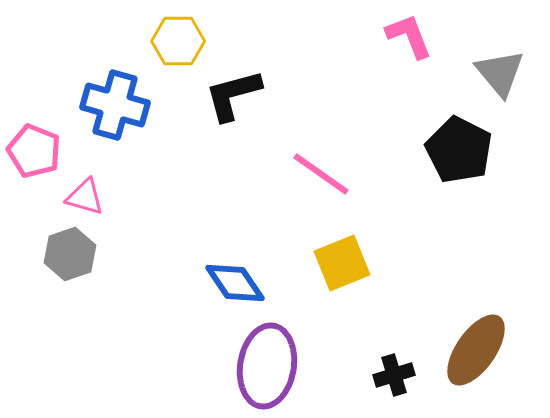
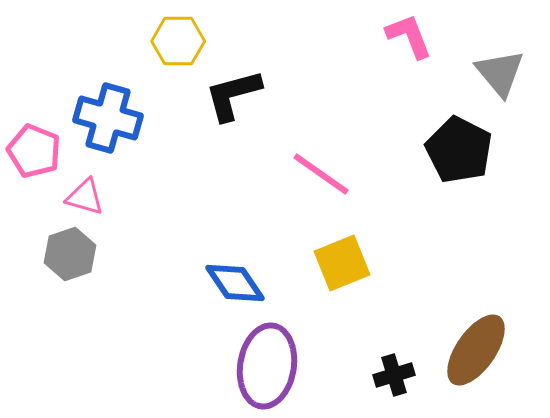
blue cross: moved 7 px left, 13 px down
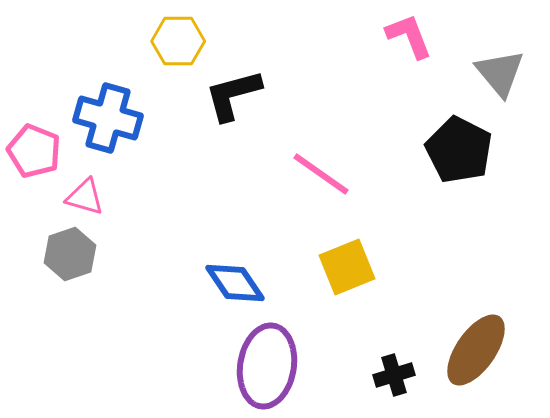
yellow square: moved 5 px right, 4 px down
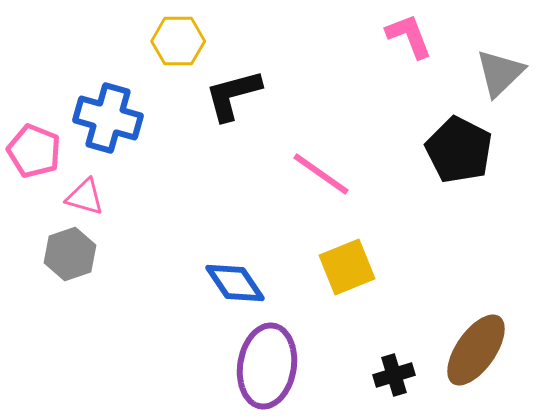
gray triangle: rotated 26 degrees clockwise
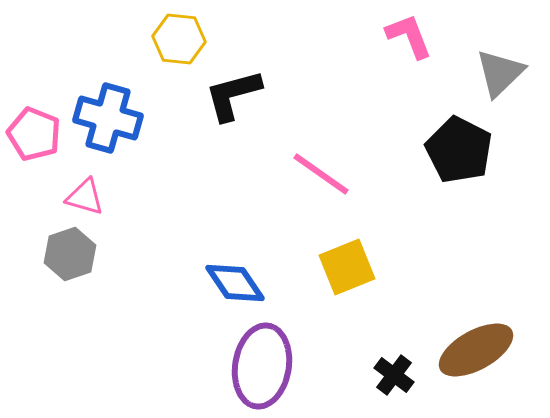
yellow hexagon: moved 1 px right, 2 px up; rotated 6 degrees clockwise
pink pentagon: moved 17 px up
brown ellipse: rotated 26 degrees clockwise
purple ellipse: moved 5 px left
black cross: rotated 36 degrees counterclockwise
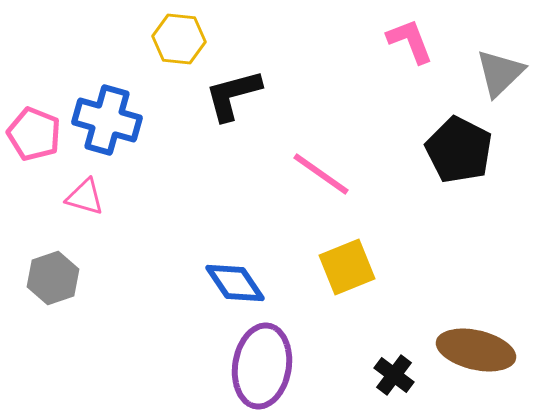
pink L-shape: moved 1 px right, 5 px down
blue cross: moved 1 px left, 2 px down
gray hexagon: moved 17 px left, 24 px down
brown ellipse: rotated 42 degrees clockwise
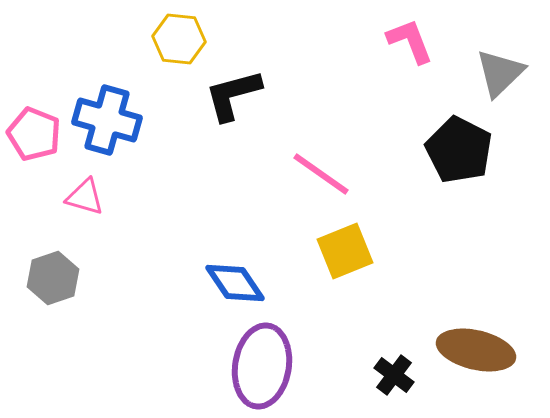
yellow square: moved 2 px left, 16 px up
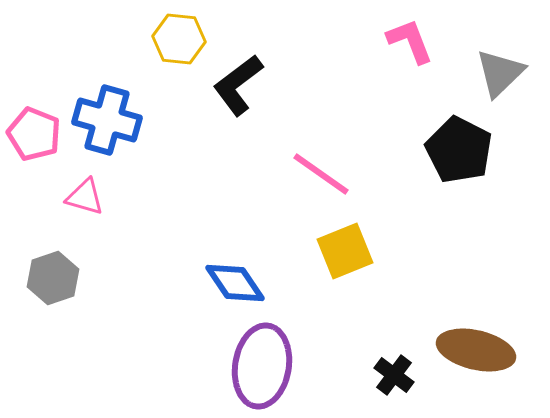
black L-shape: moved 5 px right, 10 px up; rotated 22 degrees counterclockwise
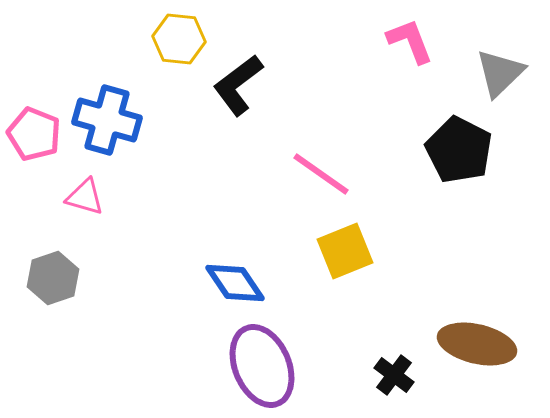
brown ellipse: moved 1 px right, 6 px up
purple ellipse: rotated 32 degrees counterclockwise
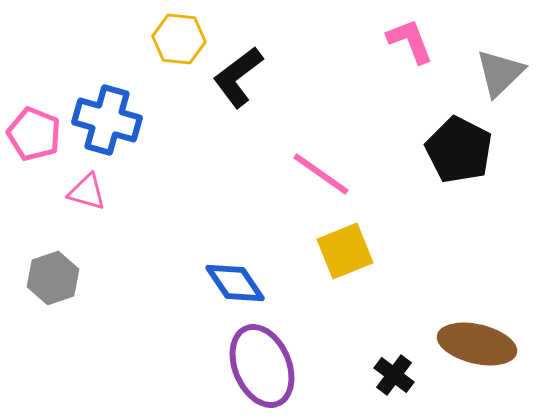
black L-shape: moved 8 px up
pink triangle: moved 2 px right, 5 px up
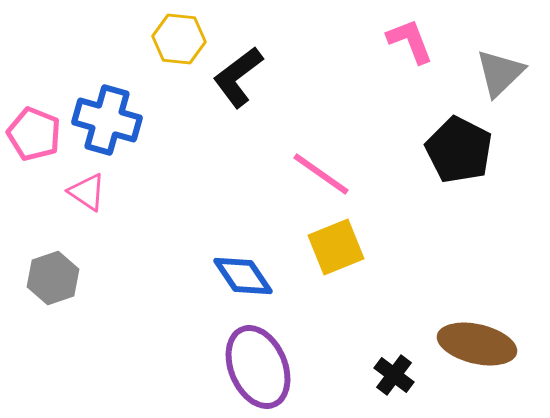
pink triangle: rotated 18 degrees clockwise
yellow square: moved 9 px left, 4 px up
blue diamond: moved 8 px right, 7 px up
purple ellipse: moved 4 px left, 1 px down
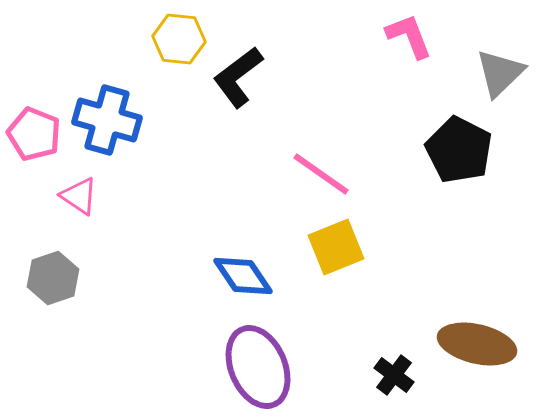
pink L-shape: moved 1 px left, 5 px up
pink triangle: moved 8 px left, 4 px down
